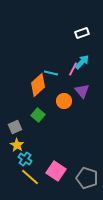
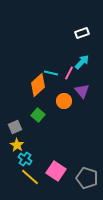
pink line: moved 4 px left, 4 px down
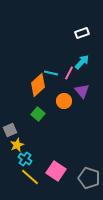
green square: moved 1 px up
gray square: moved 5 px left, 3 px down
yellow star: rotated 16 degrees clockwise
gray pentagon: moved 2 px right
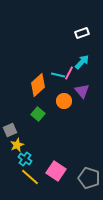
cyan line: moved 7 px right, 2 px down
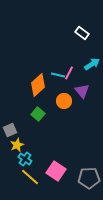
white rectangle: rotated 56 degrees clockwise
cyan arrow: moved 10 px right, 2 px down; rotated 14 degrees clockwise
gray pentagon: rotated 20 degrees counterclockwise
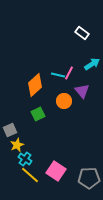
orange diamond: moved 3 px left
green square: rotated 24 degrees clockwise
yellow line: moved 2 px up
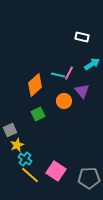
white rectangle: moved 4 px down; rotated 24 degrees counterclockwise
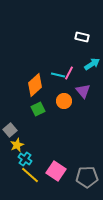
purple triangle: moved 1 px right
green square: moved 5 px up
gray square: rotated 16 degrees counterclockwise
gray pentagon: moved 2 px left, 1 px up
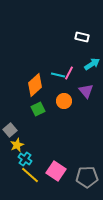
purple triangle: moved 3 px right
